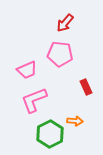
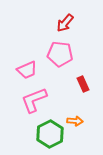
red rectangle: moved 3 px left, 3 px up
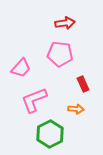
red arrow: rotated 138 degrees counterclockwise
pink trapezoid: moved 6 px left, 2 px up; rotated 25 degrees counterclockwise
orange arrow: moved 1 px right, 12 px up
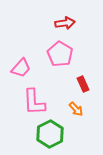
pink pentagon: rotated 25 degrees clockwise
pink L-shape: moved 2 px down; rotated 72 degrees counterclockwise
orange arrow: rotated 42 degrees clockwise
